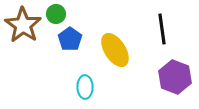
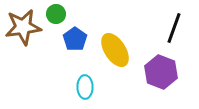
brown star: moved 2 px down; rotated 30 degrees clockwise
black line: moved 12 px right, 1 px up; rotated 28 degrees clockwise
blue pentagon: moved 5 px right
purple hexagon: moved 14 px left, 5 px up
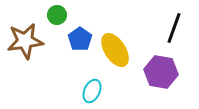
green circle: moved 1 px right, 1 px down
brown star: moved 2 px right, 14 px down
blue pentagon: moved 5 px right
purple hexagon: rotated 12 degrees counterclockwise
cyan ellipse: moved 7 px right, 4 px down; rotated 25 degrees clockwise
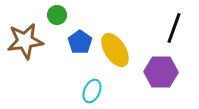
blue pentagon: moved 3 px down
purple hexagon: rotated 8 degrees counterclockwise
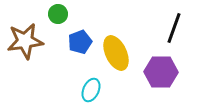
green circle: moved 1 px right, 1 px up
blue pentagon: rotated 15 degrees clockwise
yellow ellipse: moved 1 px right, 3 px down; rotated 8 degrees clockwise
cyan ellipse: moved 1 px left, 1 px up
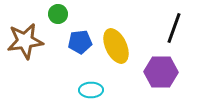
blue pentagon: rotated 15 degrees clockwise
yellow ellipse: moved 7 px up
cyan ellipse: rotated 65 degrees clockwise
